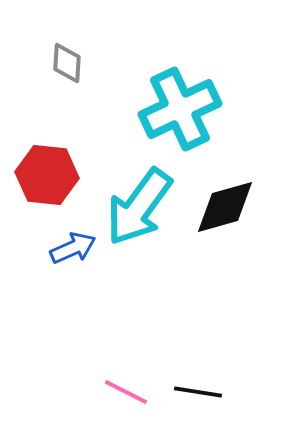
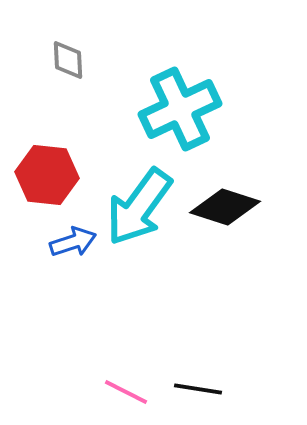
gray diamond: moved 1 px right, 3 px up; rotated 6 degrees counterclockwise
black diamond: rotated 34 degrees clockwise
blue arrow: moved 6 px up; rotated 6 degrees clockwise
black line: moved 3 px up
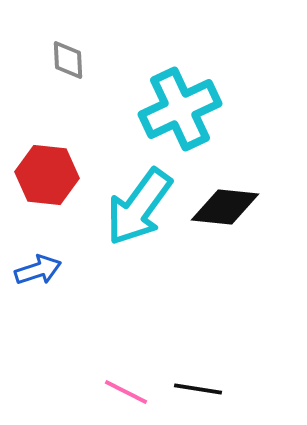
black diamond: rotated 12 degrees counterclockwise
blue arrow: moved 35 px left, 28 px down
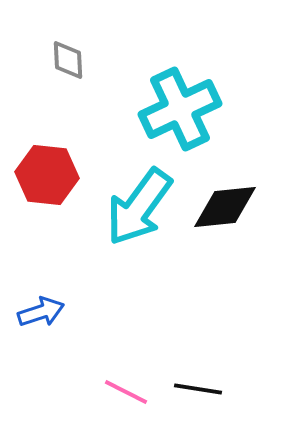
black diamond: rotated 12 degrees counterclockwise
blue arrow: moved 3 px right, 42 px down
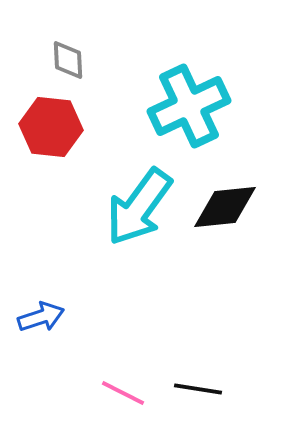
cyan cross: moved 9 px right, 3 px up
red hexagon: moved 4 px right, 48 px up
blue arrow: moved 5 px down
pink line: moved 3 px left, 1 px down
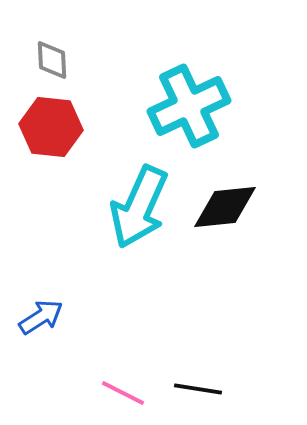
gray diamond: moved 16 px left
cyan arrow: rotated 12 degrees counterclockwise
blue arrow: rotated 15 degrees counterclockwise
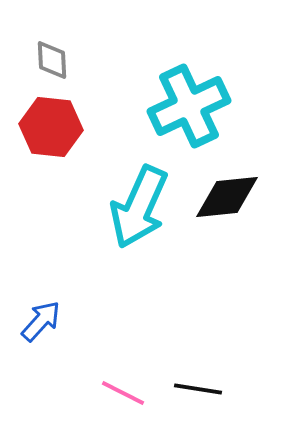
black diamond: moved 2 px right, 10 px up
blue arrow: moved 4 px down; rotated 15 degrees counterclockwise
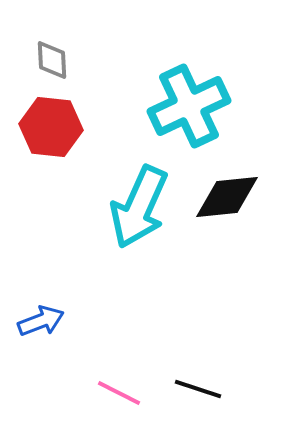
blue arrow: rotated 27 degrees clockwise
black line: rotated 9 degrees clockwise
pink line: moved 4 px left
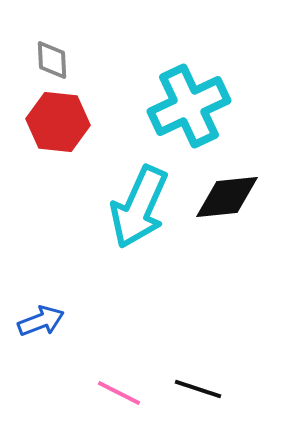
red hexagon: moved 7 px right, 5 px up
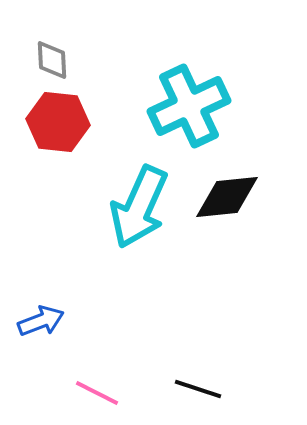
pink line: moved 22 px left
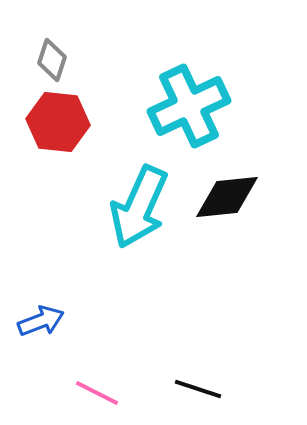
gray diamond: rotated 21 degrees clockwise
